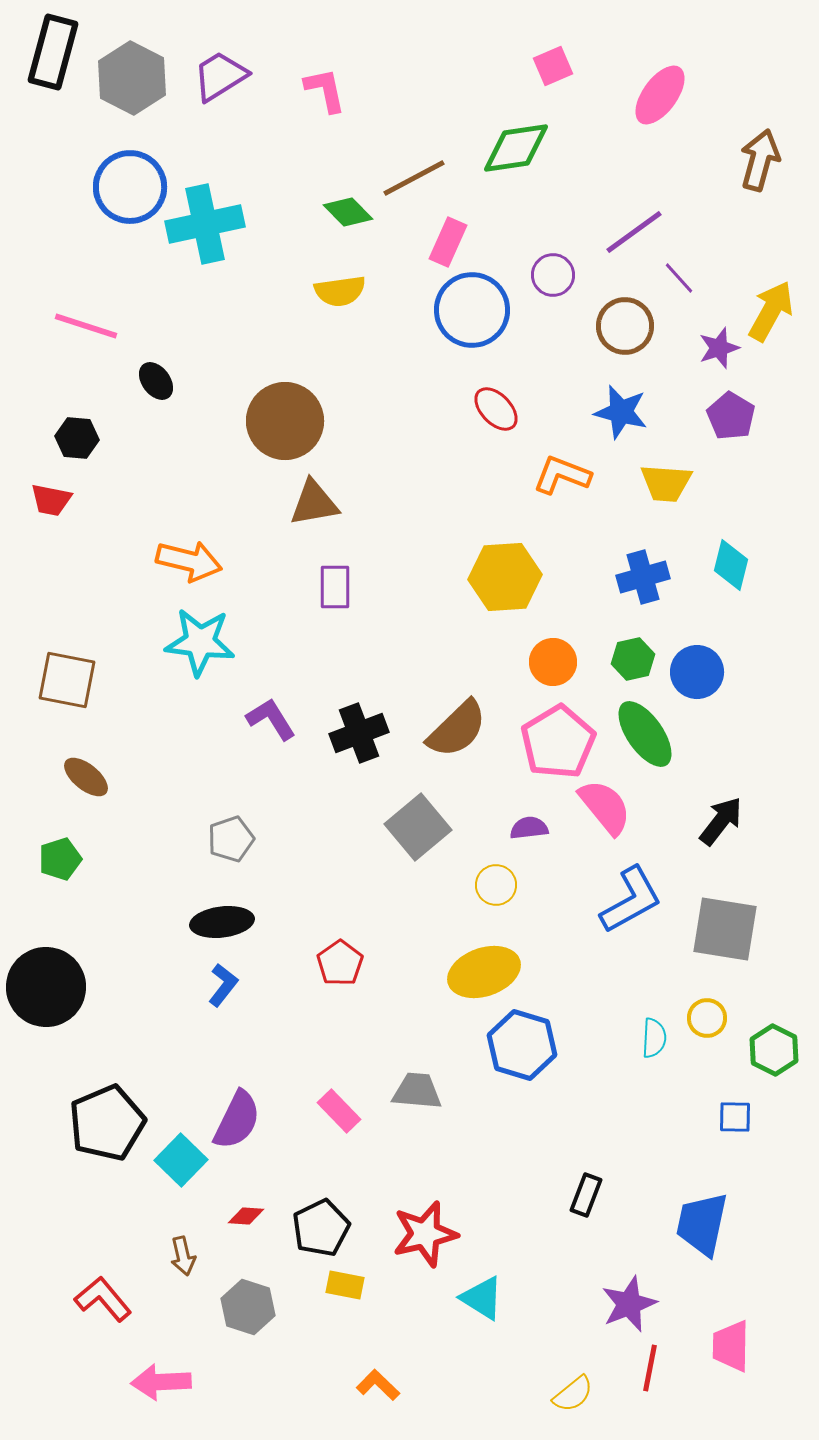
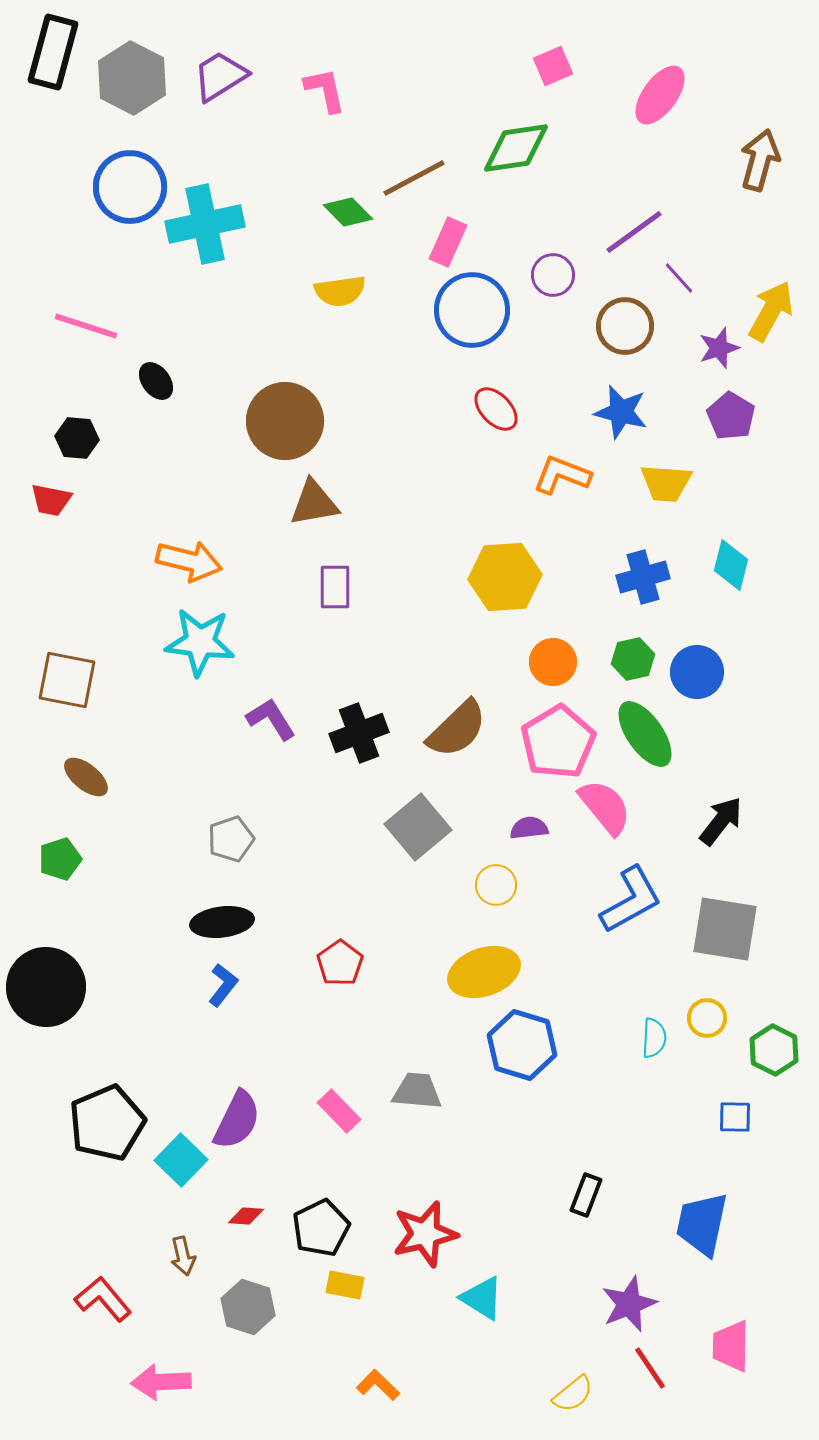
red line at (650, 1368): rotated 45 degrees counterclockwise
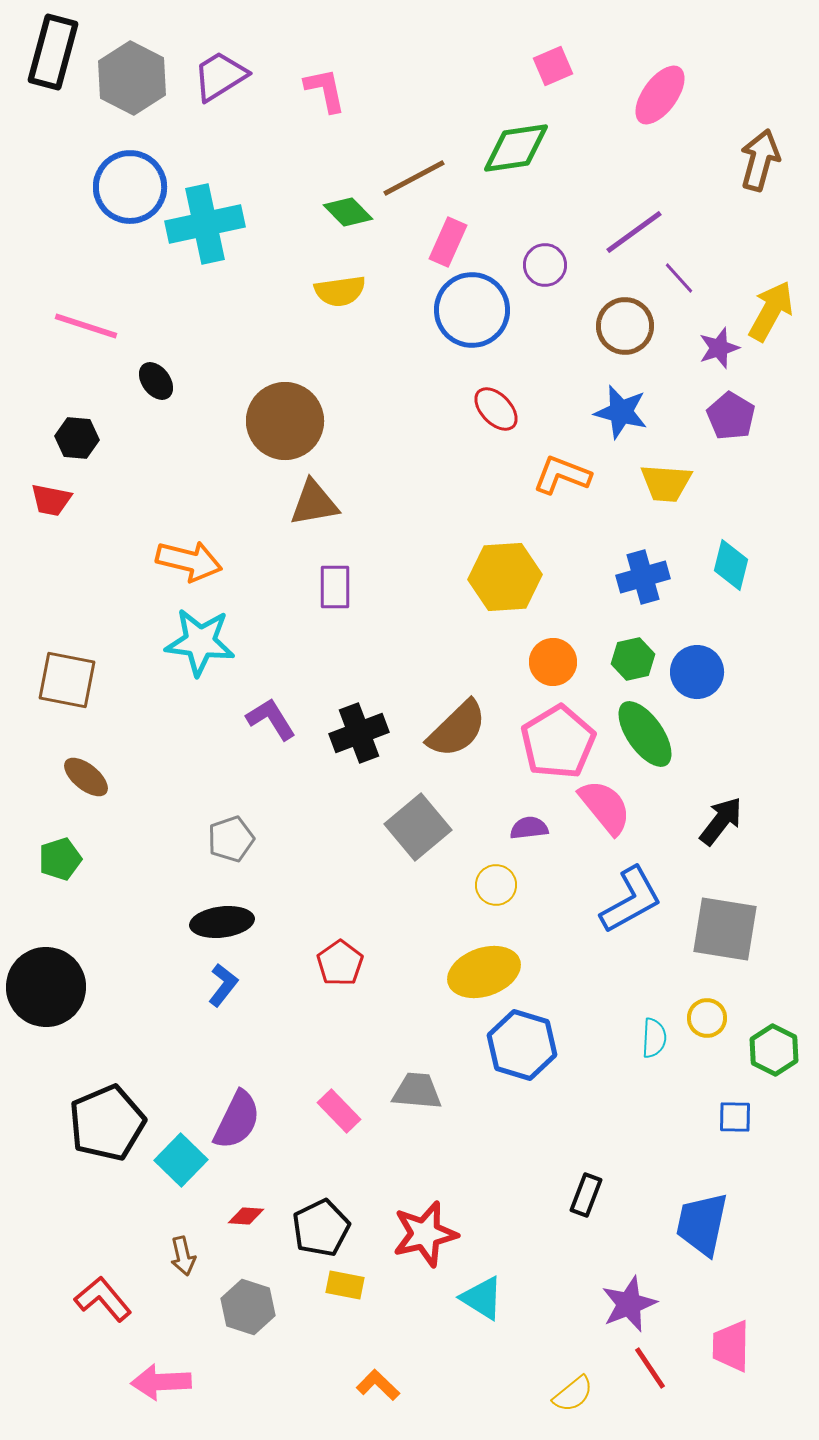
purple circle at (553, 275): moved 8 px left, 10 px up
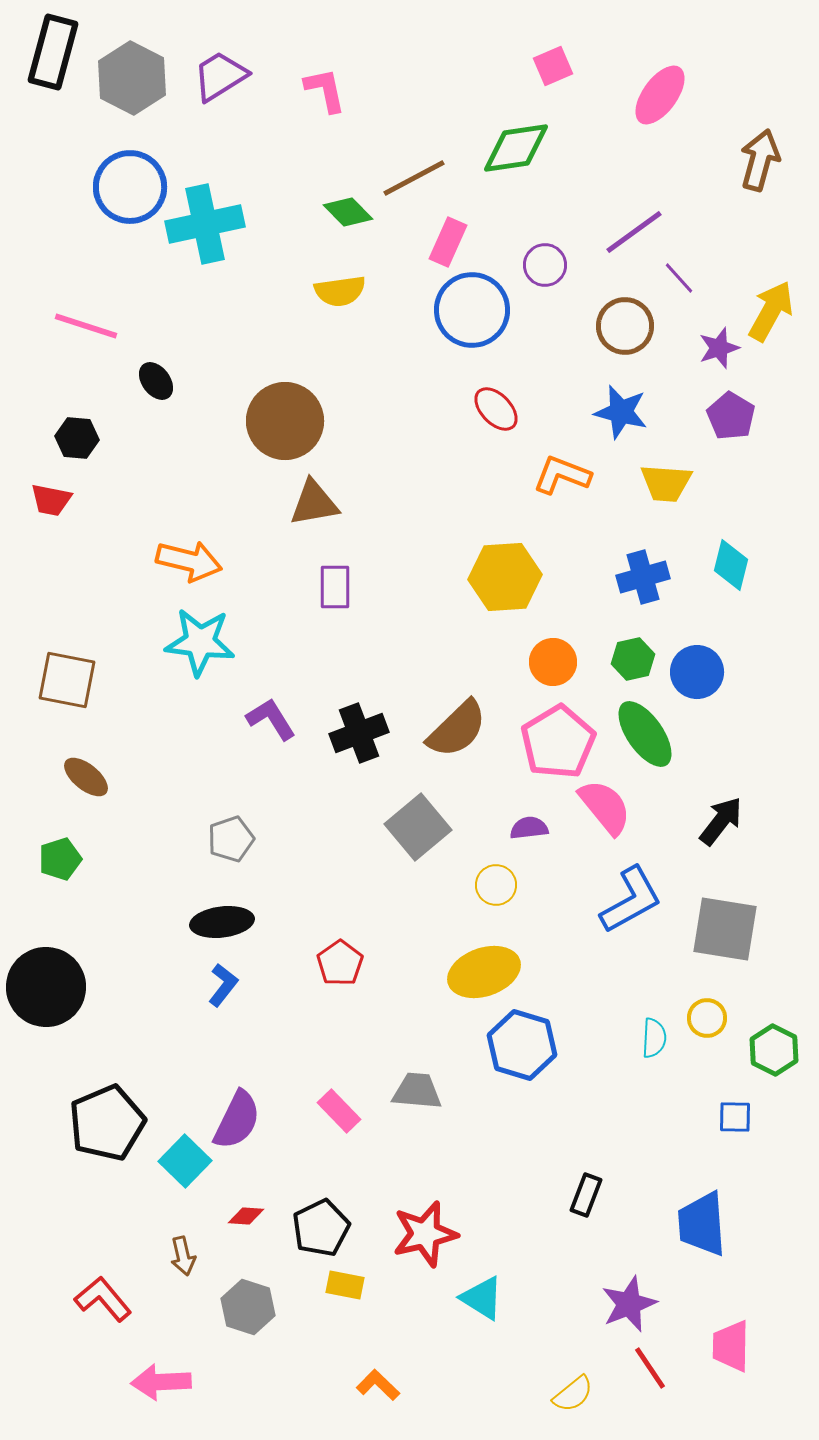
cyan square at (181, 1160): moved 4 px right, 1 px down
blue trapezoid at (702, 1224): rotated 16 degrees counterclockwise
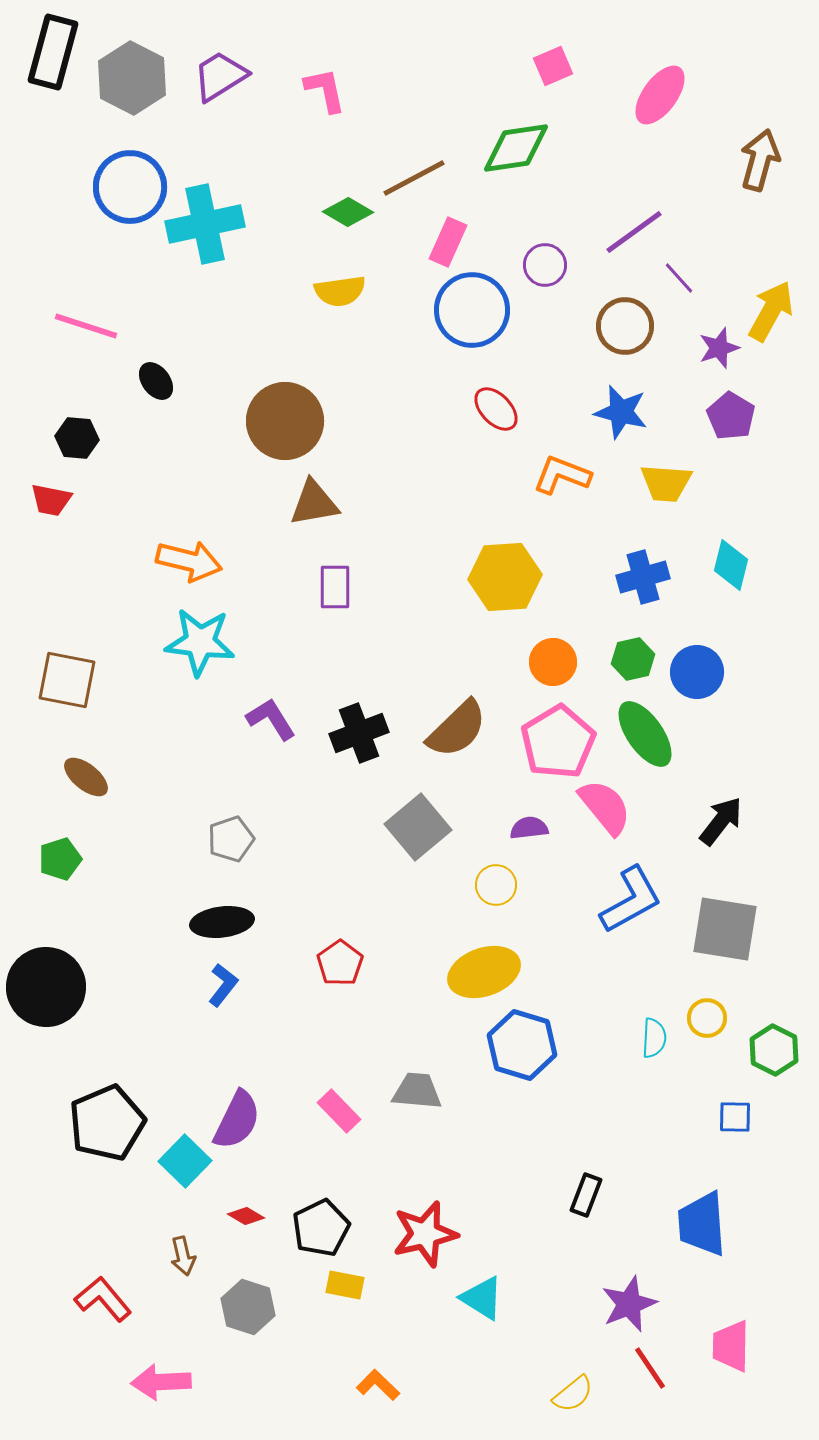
green diamond at (348, 212): rotated 15 degrees counterclockwise
red diamond at (246, 1216): rotated 27 degrees clockwise
